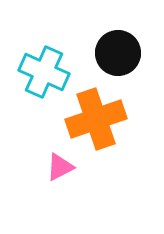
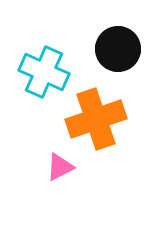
black circle: moved 4 px up
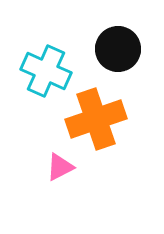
cyan cross: moved 2 px right, 1 px up
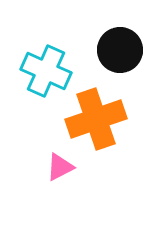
black circle: moved 2 px right, 1 px down
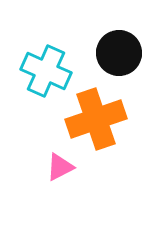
black circle: moved 1 px left, 3 px down
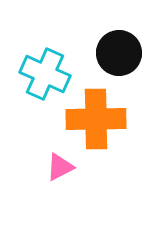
cyan cross: moved 1 px left, 3 px down
orange cross: rotated 18 degrees clockwise
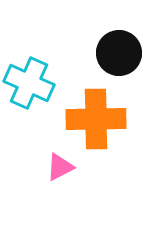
cyan cross: moved 16 px left, 9 px down
